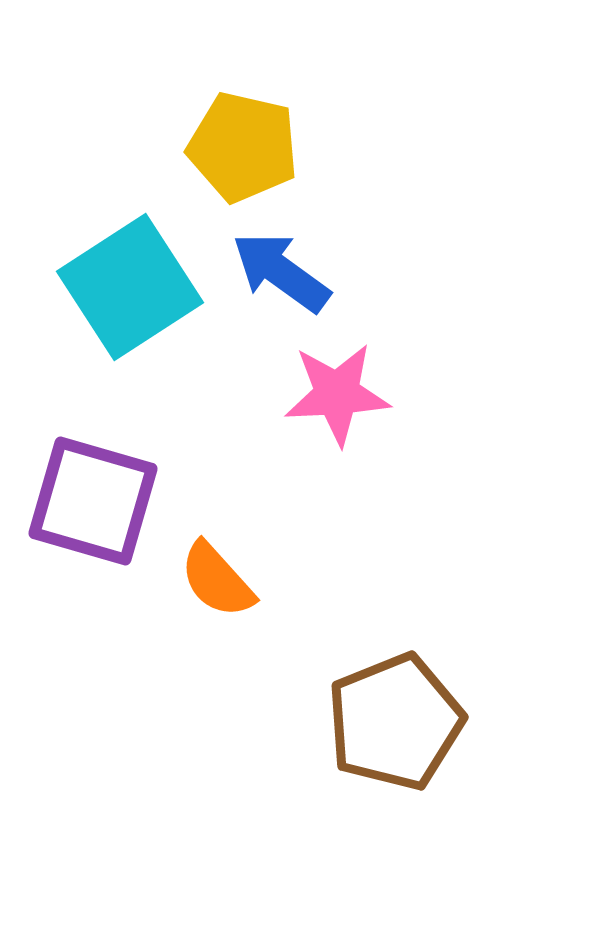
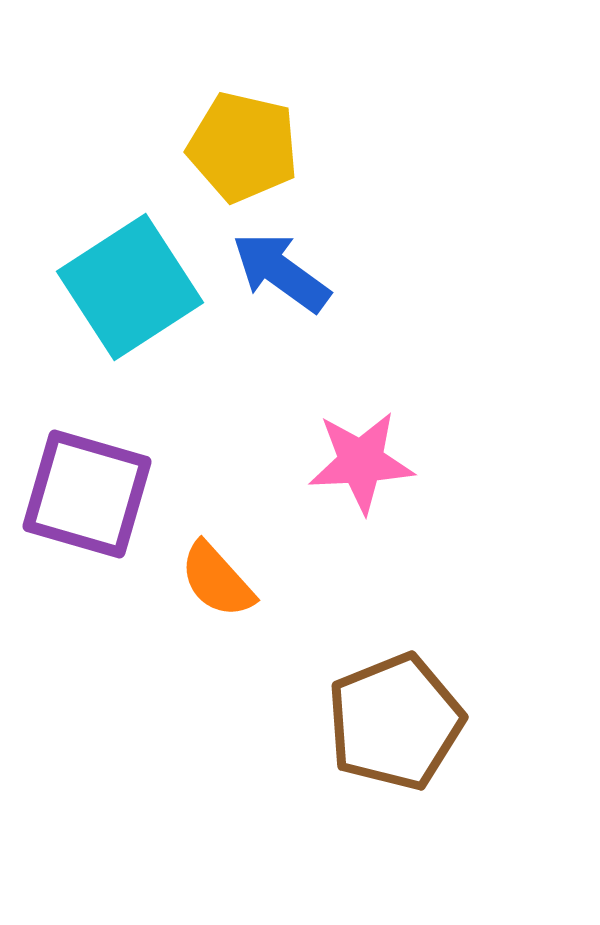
pink star: moved 24 px right, 68 px down
purple square: moved 6 px left, 7 px up
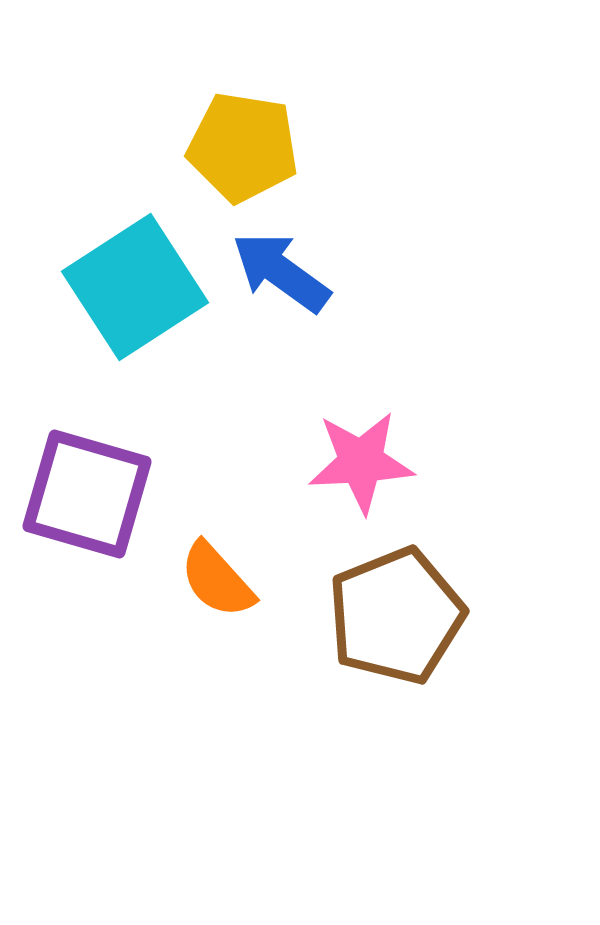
yellow pentagon: rotated 4 degrees counterclockwise
cyan square: moved 5 px right
brown pentagon: moved 1 px right, 106 px up
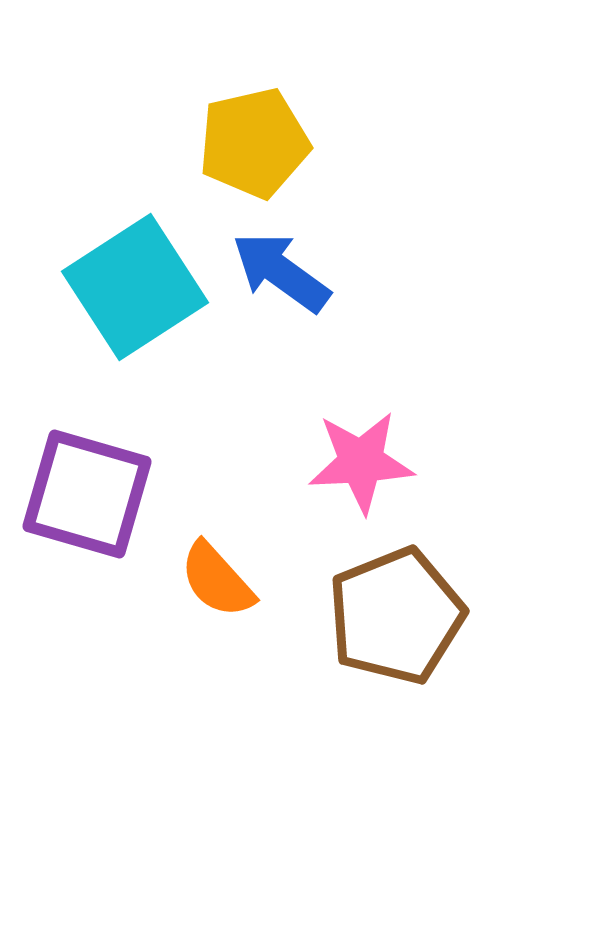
yellow pentagon: moved 11 px right, 4 px up; rotated 22 degrees counterclockwise
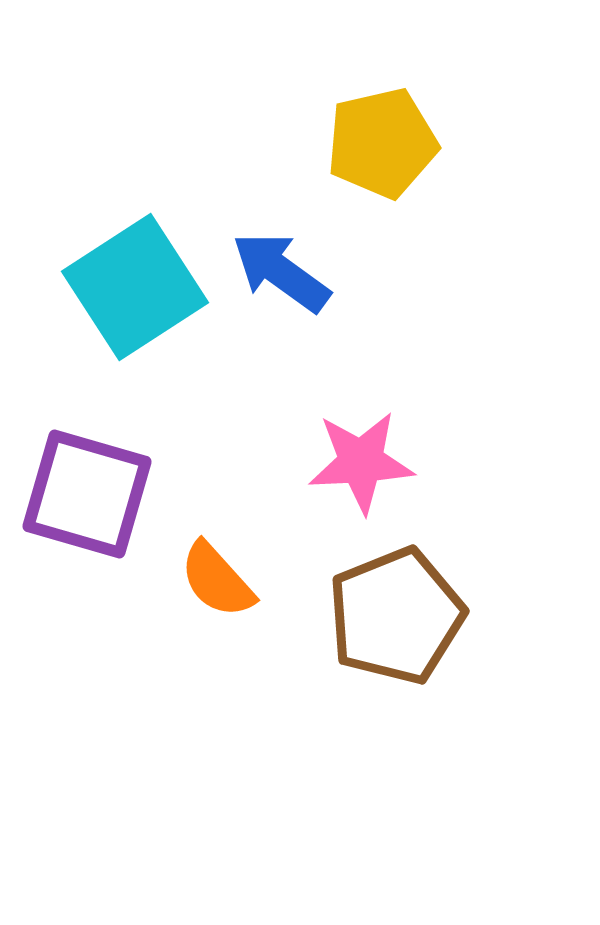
yellow pentagon: moved 128 px right
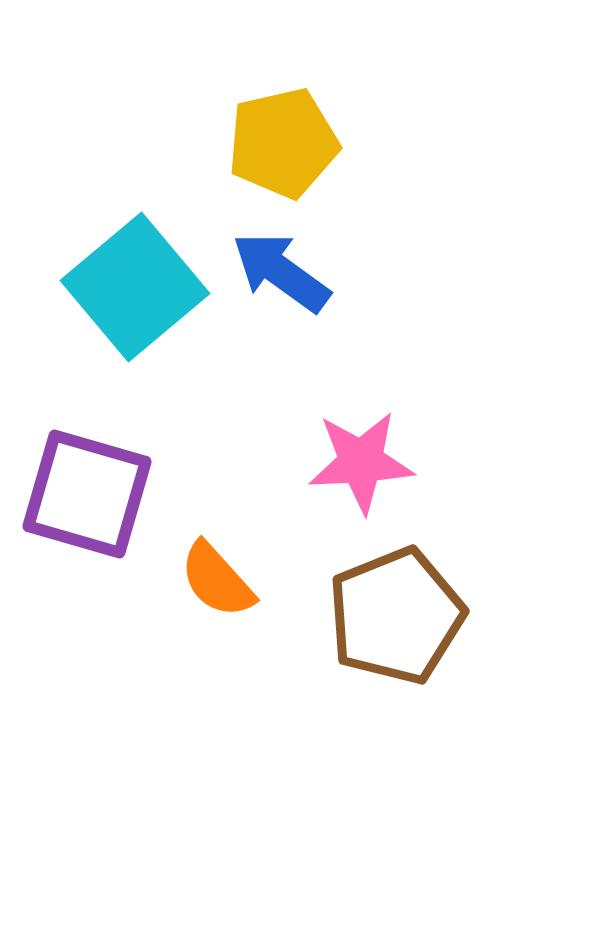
yellow pentagon: moved 99 px left
cyan square: rotated 7 degrees counterclockwise
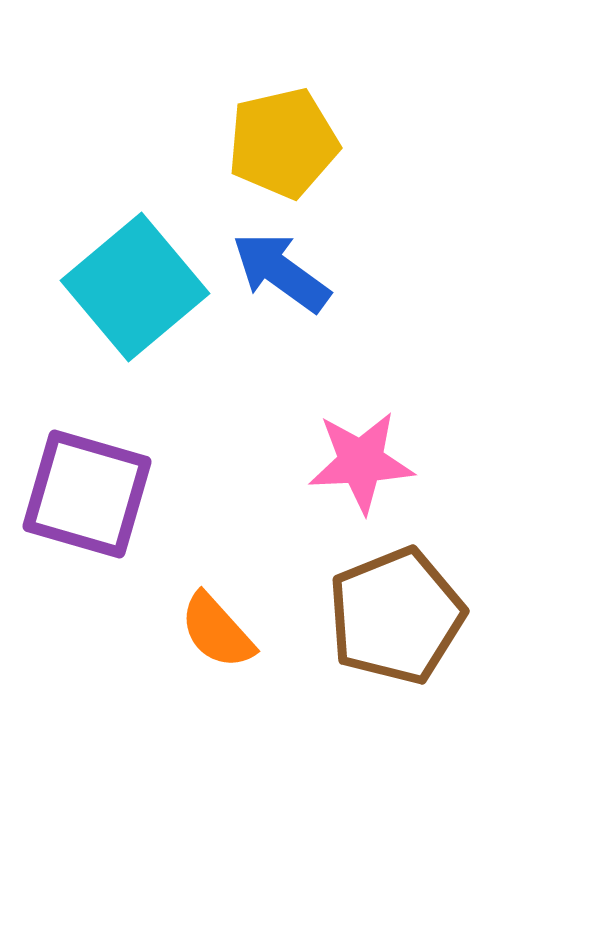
orange semicircle: moved 51 px down
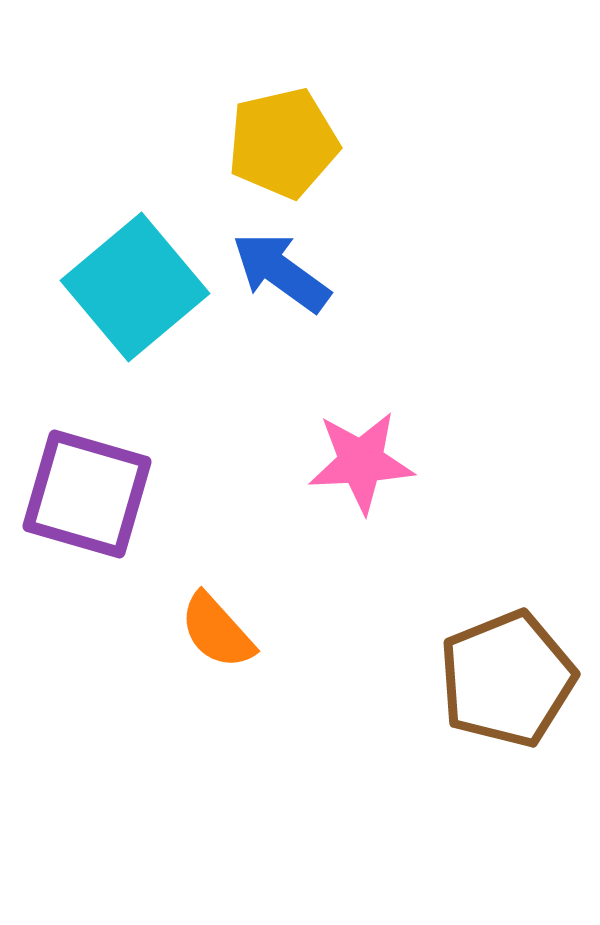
brown pentagon: moved 111 px right, 63 px down
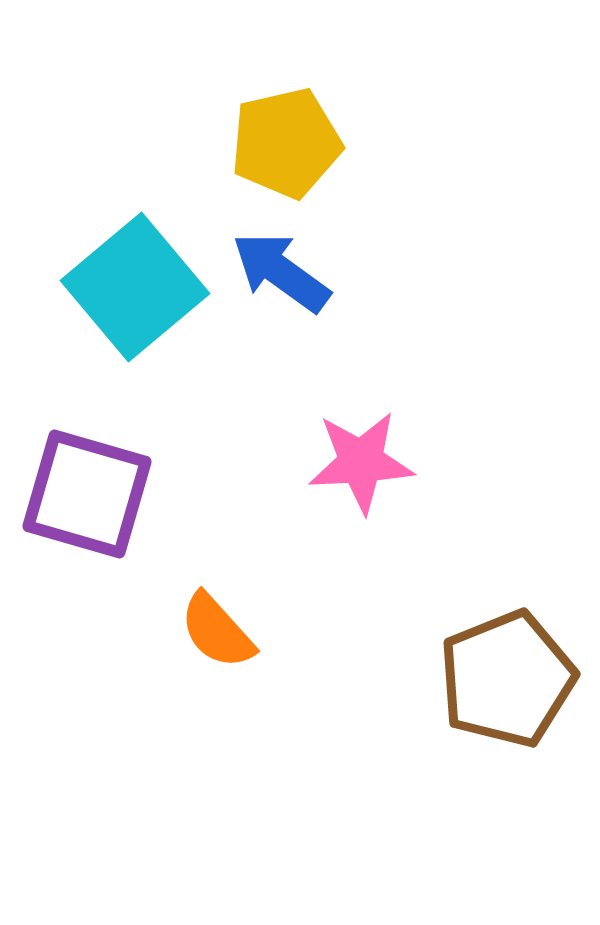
yellow pentagon: moved 3 px right
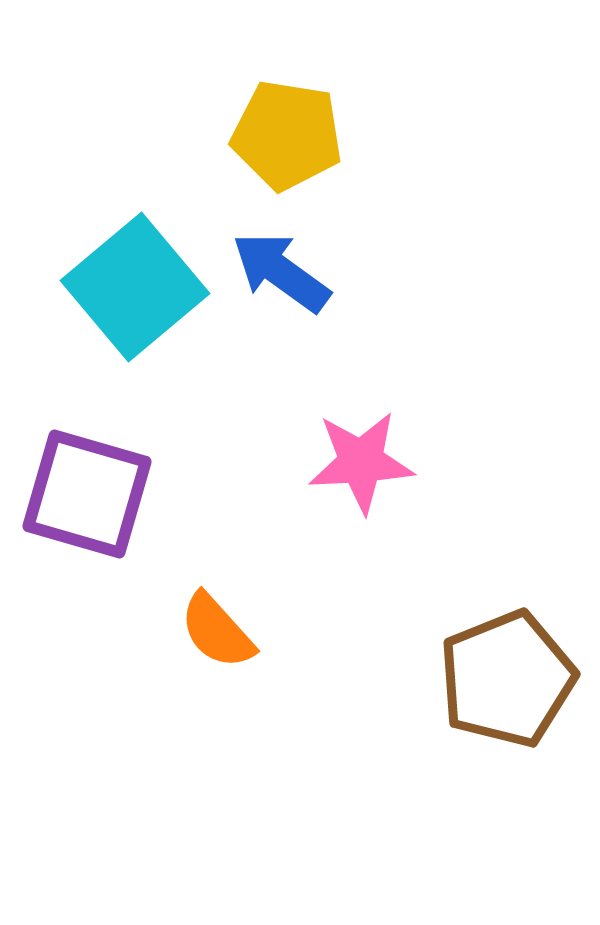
yellow pentagon: moved 1 px right, 8 px up; rotated 22 degrees clockwise
